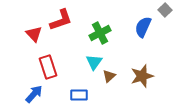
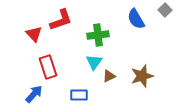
blue semicircle: moved 7 px left, 8 px up; rotated 55 degrees counterclockwise
green cross: moved 2 px left, 2 px down; rotated 20 degrees clockwise
brown triangle: rotated 16 degrees clockwise
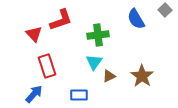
red rectangle: moved 1 px left, 1 px up
brown star: rotated 20 degrees counterclockwise
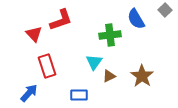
green cross: moved 12 px right
blue arrow: moved 5 px left, 1 px up
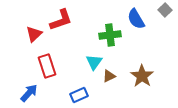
red triangle: rotated 30 degrees clockwise
blue rectangle: rotated 24 degrees counterclockwise
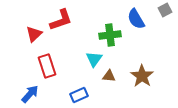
gray square: rotated 16 degrees clockwise
cyan triangle: moved 3 px up
brown triangle: rotated 32 degrees clockwise
blue arrow: moved 1 px right, 1 px down
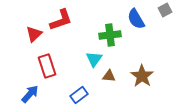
blue rectangle: rotated 12 degrees counterclockwise
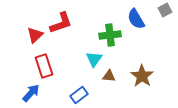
red L-shape: moved 3 px down
red triangle: moved 1 px right, 1 px down
red rectangle: moved 3 px left
blue arrow: moved 1 px right, 1 px up
